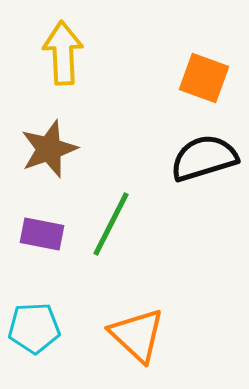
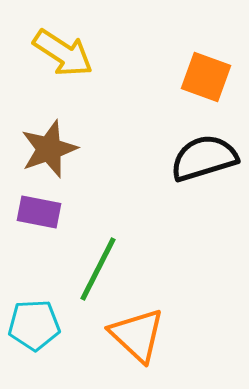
yellow arrow: rotated 126 degrees clockwise
orange square: moved 2 px right, 1 px up
green line: moved 13 px left, 45 px down
purple rectangle: moved 3 px left, 22 px up
cyan pentagon: moved 3 px up
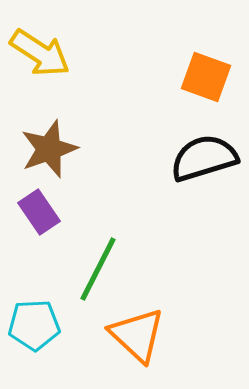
yellow arrow: moved 23 px left
purple rectangle: rotated 45 degrees clockwise
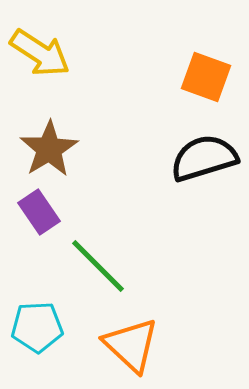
brown star: rotated 12 degrees counterclockwise
green line: moved 3 px up; rotated 72 degrees counterclockwise
cyan pentagon: moved 3 px right, 2 px down
orange triangle: moved 6 px left, 10 px down
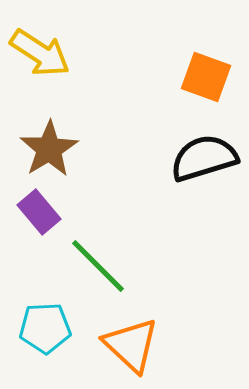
purple rectangle: rotated 6 degrees counterclockwise
cyan pentagon: moved 8 px right, 1 px down
